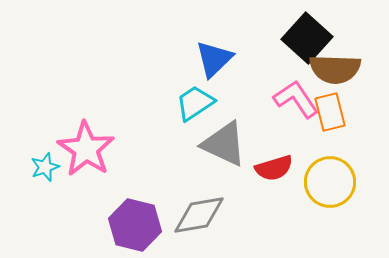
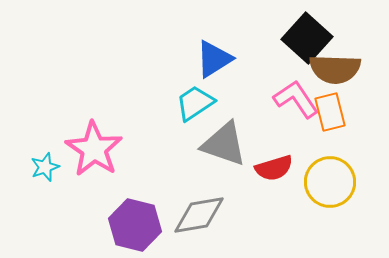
blue triangle: rotated 12 degrees clockwise
gray triangle: rotated 6 degrees counterclockwise
pink star: moved 8 px right
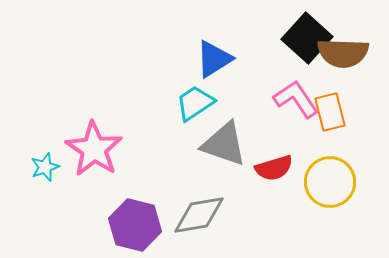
brown semicircle: moved 8 px right, 16 px up
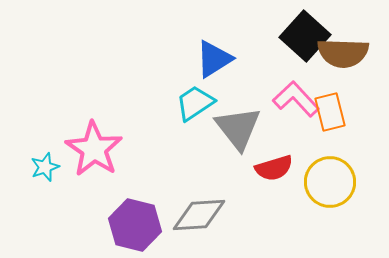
black square: moved 2 px left, 2 px up
pink L-shape: rotated 9 degrees counterclockwise
gray triangle: moved 14 px right, 16 px up; rotated 33 degrees clockwise
gray diamond: rotated 6 degrees clockwise
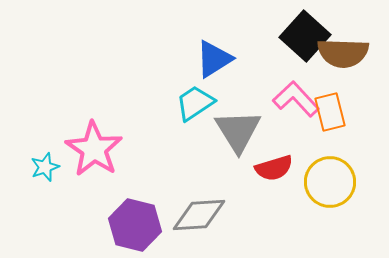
gray triangle: moved 3 px down; rotated 6 degrees clockwise
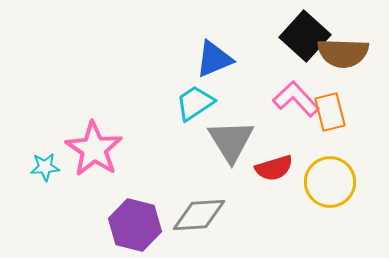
blue triangle: rotated 9 degrees clockwise
gray triangle: moved 7 px left, 10 px down
cyan star: rotated 16 degrees clockwise
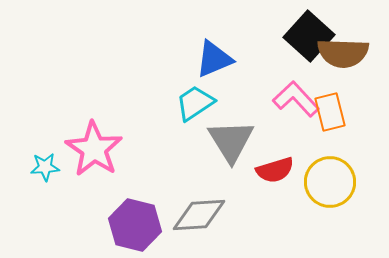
black square: moved 4 px right
red semicircle: moved 1 px right, 2 px down
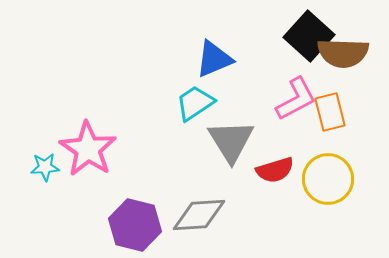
pink L-shape: rotated 105 degrees clockwise
pink star: moved 6 px left
yellow circle: moved 2 px left, 3 px up
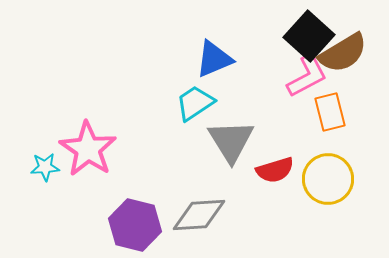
brown semicircle: rotated 33 degrees counterclockwise
pink L-shape: moved 11 px right, 23 px up
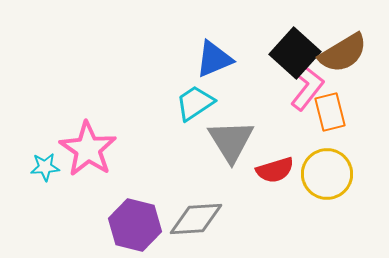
black square: moved 14 px left, 17 px down
pink L-shape: moved 11 px down; rotated 24 degrees counterclockwise
yellow circle: moved 1 px left, 5 px up
gray diamond: moved 3 px left, 4 px down
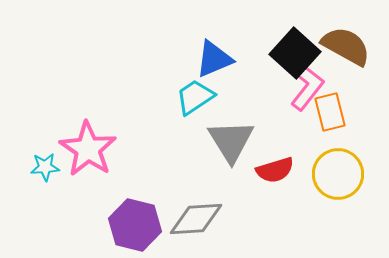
brown semicircle: moved 3 px right, 7 px up; rotated 120 degrees counterclockwise
cyan trapezoid: moved 6 px up
yellow circle: moved 11 px right
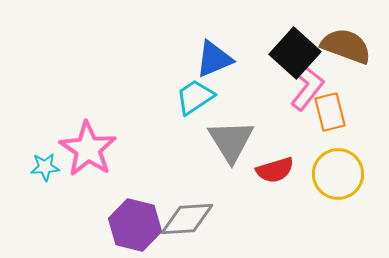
brown semicircle: rotated 9 degrees counterclockwise
gray diamond: moved 9 px left
